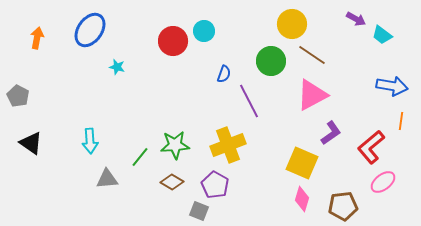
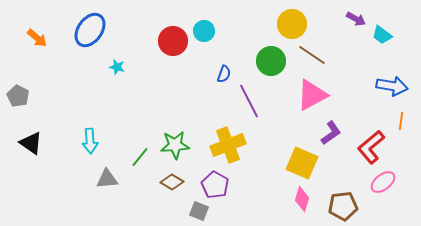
orange arrow: rotated 120 degrees clockwise
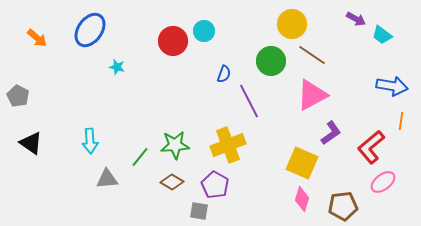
gray square: rotated 12 degrees counterclockwise
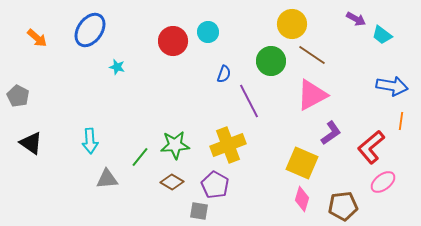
cyan circle: moved 4 px right, 1 px down
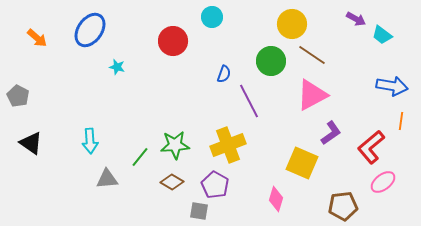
cyan circle: moved 4 px right, 15 px up
pink diamond: moved 26 px left
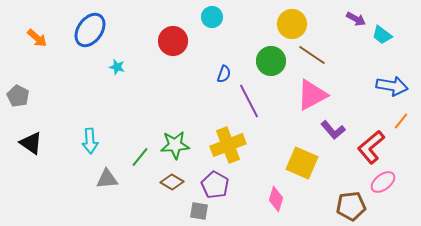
orange line: rotated 30 degrees clockwise
purple L-shape: moved 2 px right, 3 px up; rotated 85 degrees clockwise
brown pentagon: moved 8 px right
